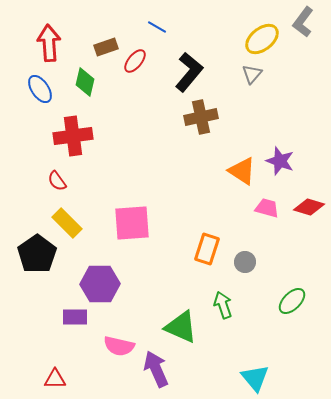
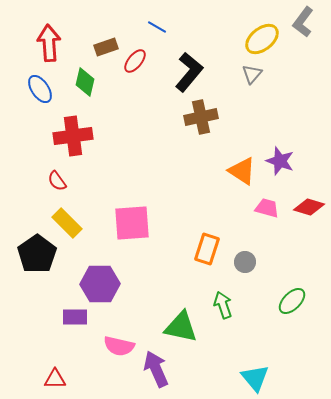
green triangle: rotated 12 degrees counterclockwise
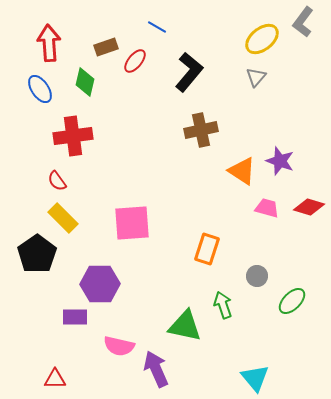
gray triangle: moved 4 px right, 3 px down
brown cross: moved 13 px down
yellow rectangle: moved 4 px left, 5 px up
gray circle: moved 12 px right, 14 px down
green triangle: moved 4 px right, 1 px up
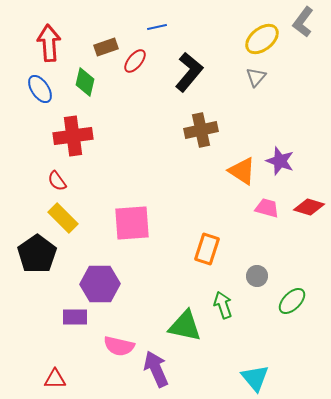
blue line: rotated 42 degrees counterclockwise
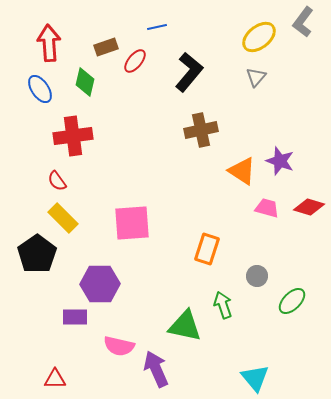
yellow ellipse: moved 3 px left, 2 px up
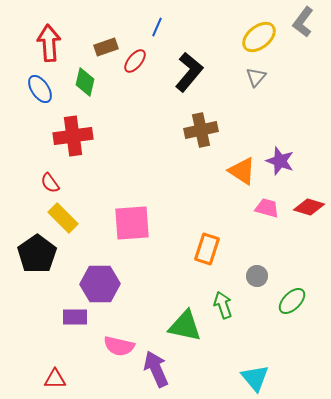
blue line: rotated 54 degrees counterclockwise
red semicircle: moved 7 px left, 2 px down
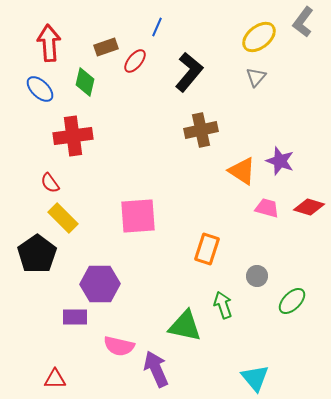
blue ellipse: rotated 12 degrees counterclockwise
pink square: moved 6 px right, 7 px up
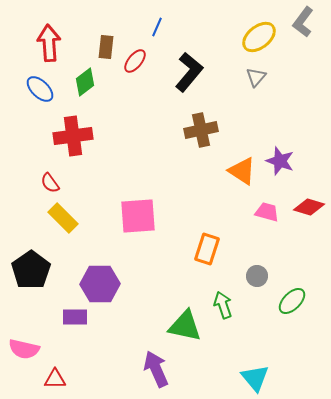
brown rectangle: rotated 65 degrees counterclockwise
green diamond: rotated 40 degrees clockwise
pink trapezoid: moved 4 px down
black pentagon: moved 6 px left, 16 px down
pink semicircle: moved 95 px left, 3 px down
